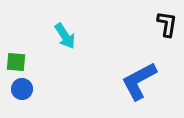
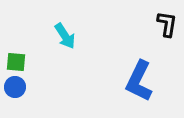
blue L-shape: rotated 36 degrees counterclockwise
blue circle: moved 7 px left, 2 px up
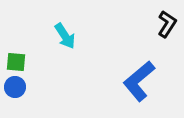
black L-shape: rotated 24 degrees clockwise
blue L-shape: rotated 24 degrees clockwise
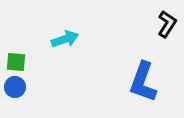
cyan arrow: moved 3 px down; rotated 76 degrees counterclockwise
blue L-shape: moved 4 px right, 1 px down; rotated 30 degrees counterclockwise
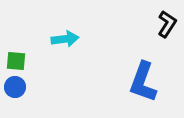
cyan arrow: rotated 12 degrees clockwise
green square: moved 1 px up
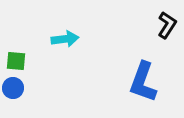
black L-shape: moved 1 px down
blue circle: moved 2 px left, 1 px down
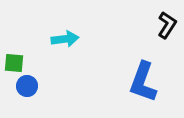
green square: moved 2 px left, 2 px down
blue circle: moved 14 px right, 2 px up
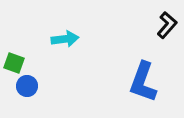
black L-shape: rotated 8 degrees clockwise
green square: rotated 15 degrees clockwise
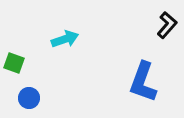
cyan arrow: rotated 12 degrees counterclockwise
blue circle: moved 2 px right, 12 px down
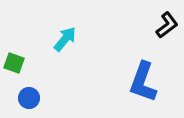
black L-shape: rotated 12 degrees clockwise
cyan arrow: rotated 32 degrees counterclockwise
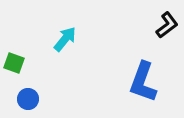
blue circle: moved 1 px left, 1 px down
